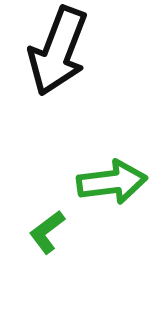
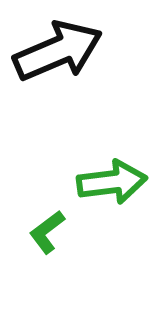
black arrow: rotated 134 degrees counterclockwise
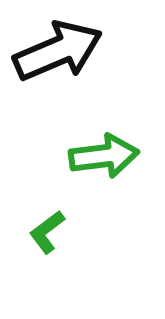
green arrow: moved 8 px left, 26 px up
